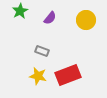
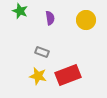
green star: rotated 21 degrees counterclockwise
purple semicircle: rotated 48 degrees counterclockwise
gray rectangle: moved 1 px down
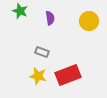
yellow circle: moved 3 px right, 1 px down
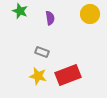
yellow circle: moved 1 px right, 7 px up
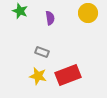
yellow circle: moved 2 px left, 1 px up
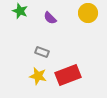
purple semicircle: rotated 144 degrees clockwise
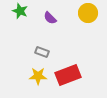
yellow star: rotated 12 degrees counterclockwise
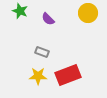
purple semicircle: moved 2 px left, 1 px down
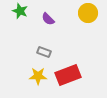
gray rectangle: moved 2 px right
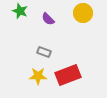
yellow circle: moved 5 px left
